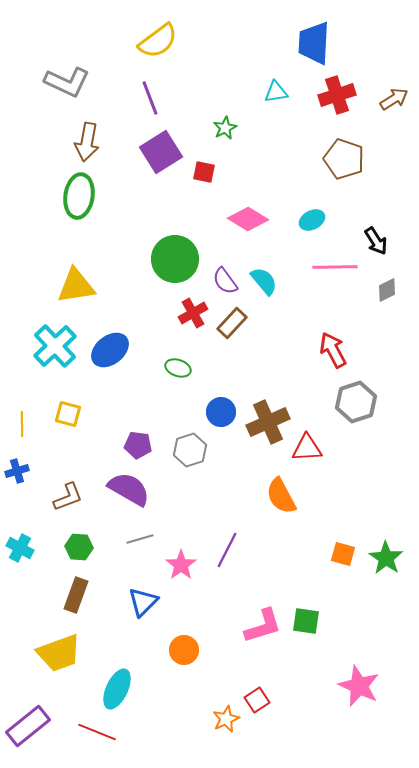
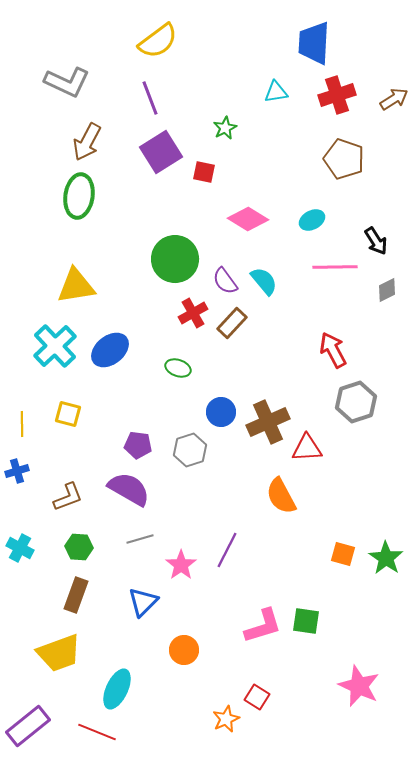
brown arrow at (87, 142): rotated 18 degrees clockwise
red square at (257, 700): moved 3 px up; rotated 25 degrees counterclockwise
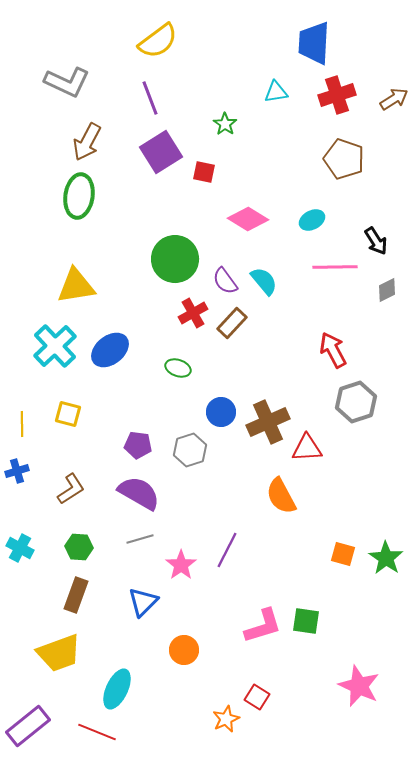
green star at (225, 128): moved 4 px up; rotated 10 degrees counterclockwise
purple semicircle at (129, 489): moved 10 px right, 4 px down
brown L-shape at (68, 497): moved 3 px right, 8 px up; rotated 12 degrees counterclockwise
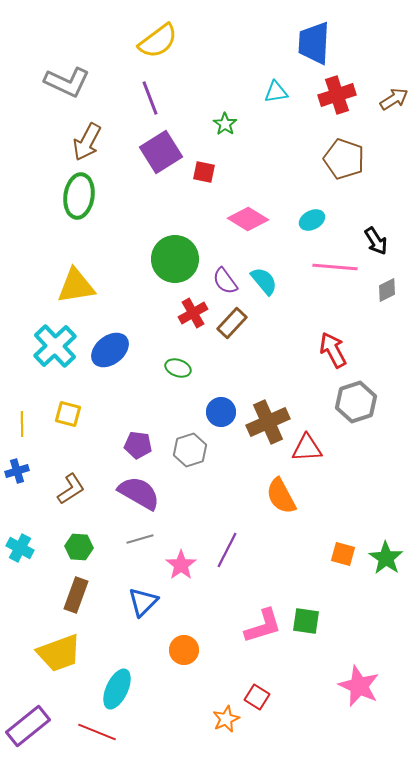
pink line at (335, 267): rotated 6 degrees clockwise
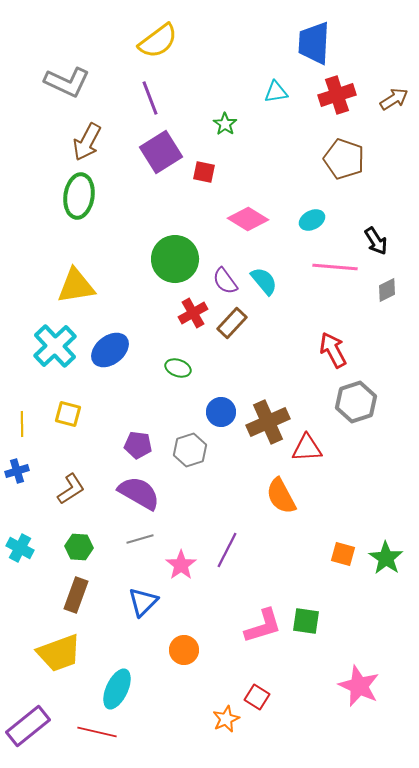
red line at (97, 732): rotated 9 degrees counterclockwise
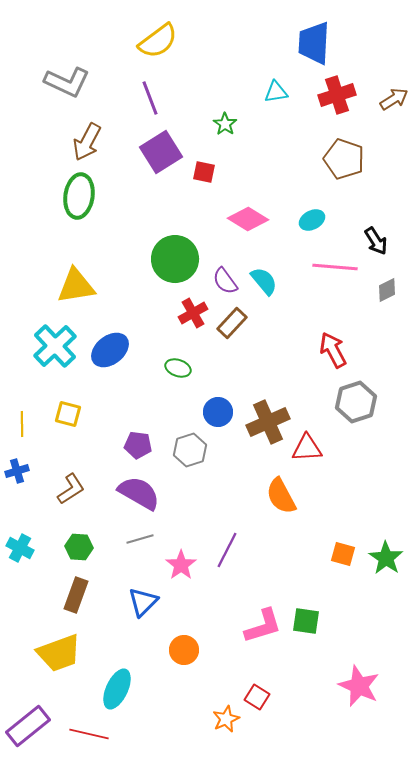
blue circle at (221, 412): moved 3 px left
red line at (97, 732): moved 8 px left, 2 px down
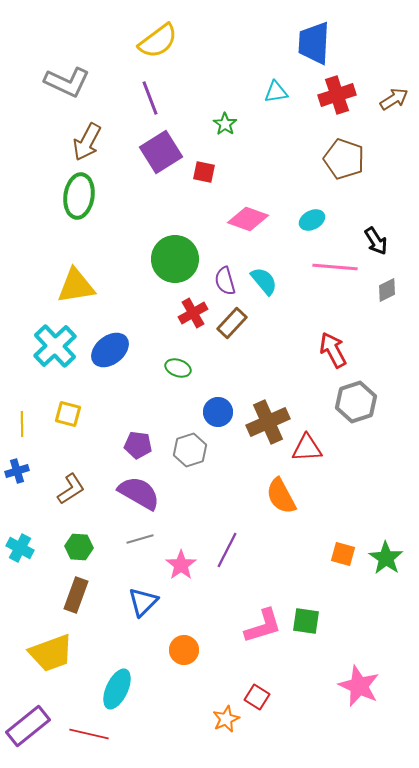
pink diamond at (248, 219): rotated 12 degrees counterclockwise
purple semicircle at (225, 281): rotated 20 degrees clockwise
yellow trapezoid at (59, 653): moved 8 px left
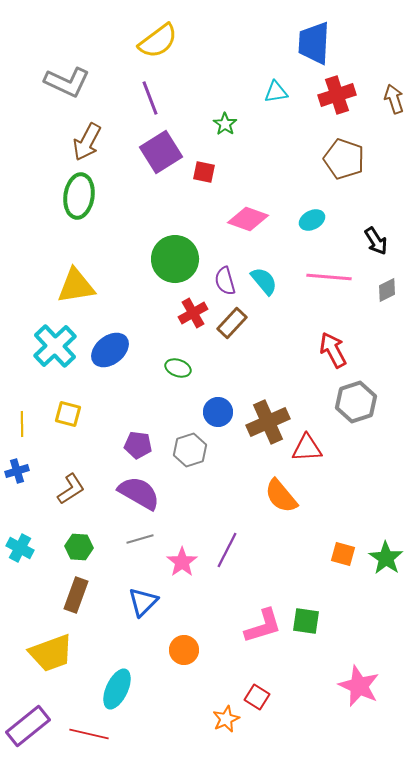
brown arrow at (394, 99): rotated 76 degrees counterclockwise
pink line at (335, 267): moved 6 px left, 10 px down
orange semicircle at (281, 496): rotated 12 degrees counterclockwise
pink star at (181, 565): moved 1 px right, 3 px up
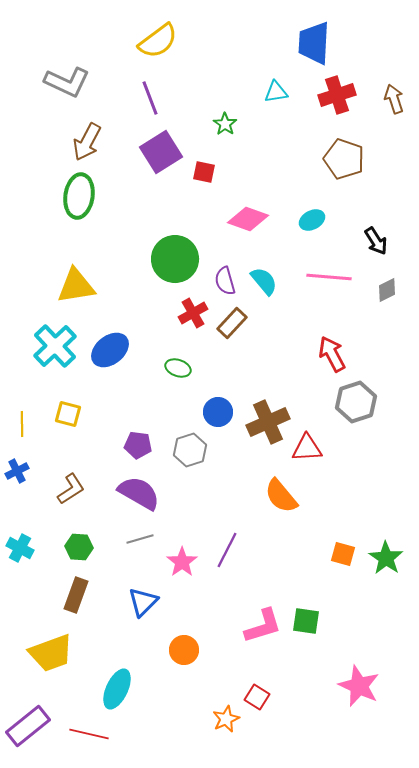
red arrow at (333, 350): moved 1 px left, 4 px down
blue cross at (17, 471): rotated 10 degrees counterclockwise
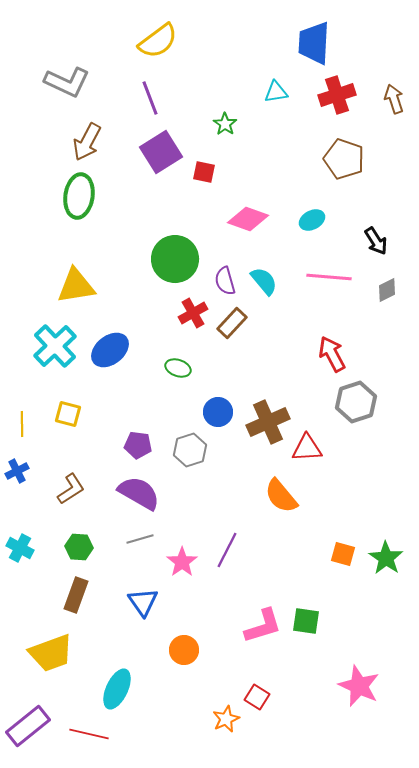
blue triangle at (143, 602): rotated 20 degrees counterclockwise
